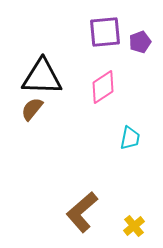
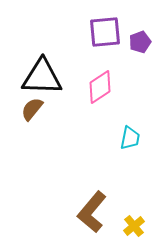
pink diamond: moved 3 px left
brown L-shape: moved 10 px right; rotated 9 degrees counterclockwise
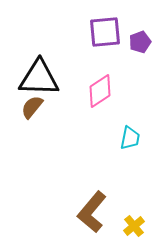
black triangle: moved 3 px left, 1 px down
pink diamond: moved 4 px down
brown semicircle: moved 2 px up
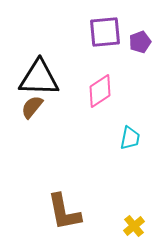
brown L-shape: moved 28 px left; rotated 51 degrees counterclockwise
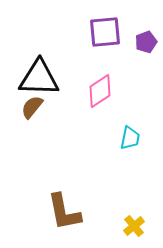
purple pentagon: moved 6 px right
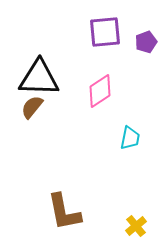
yellow cross: moved 2 px right
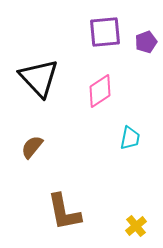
black triangle: rotated 45 degrees clockwise
brown semicircle: moved 40 px down
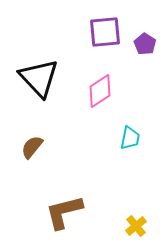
purple pentagon: moved 1 px left, 2 px down; rotated 20 degrees counterclockwise
brown L-shape: rotated 87 degrees clockwise
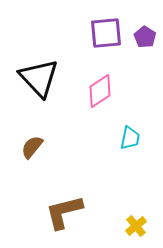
purple square: moved 1 px right, 1 px down
purple pentagon: moved 7 px up
